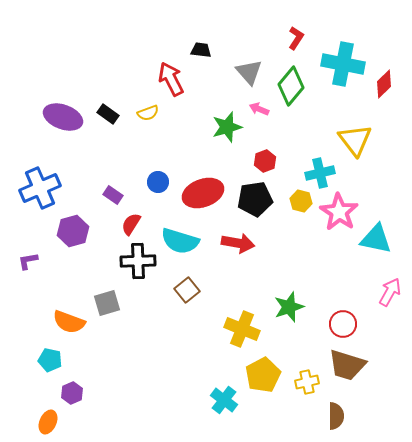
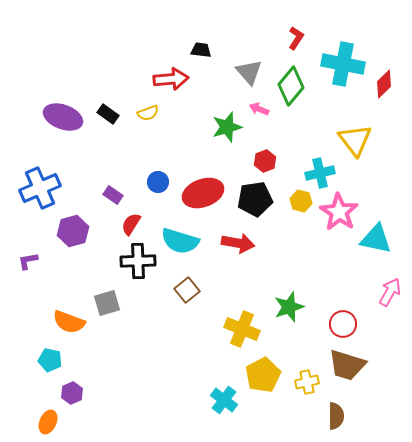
red arrow at (171, 79): rotated 112 degrees clockwise
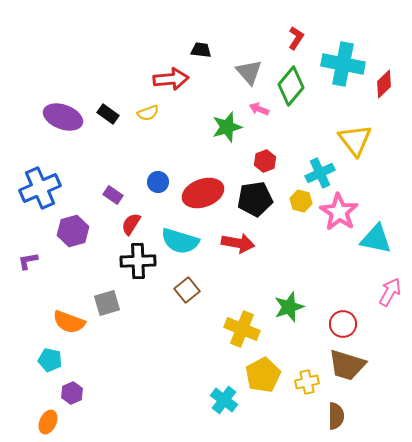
cyan cross at (320, 173): rotated 12 degrees counterclockwise
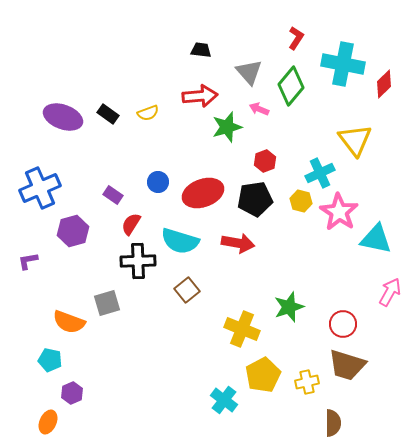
red arrow at (171, 79): moved 29 px right, 17 px down
brown semicircle at (336, 416): moved 3 px left, 7 px down
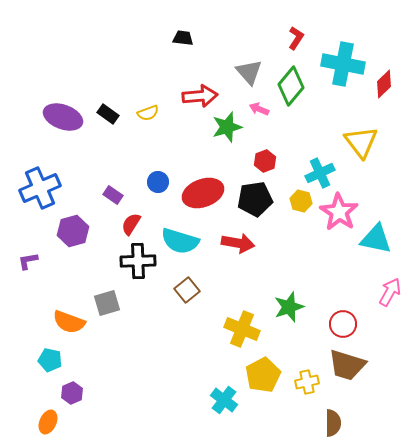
black trapezoid at (201, 50): moved 18 px left, 12 px up
yellow triangle at (355, 140): moved 6 px right, 2 px down
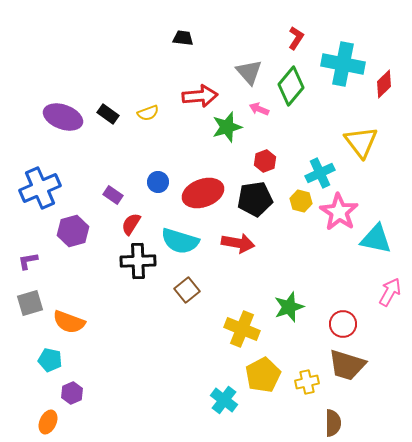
gray square at (107, 303): moved 77 px left
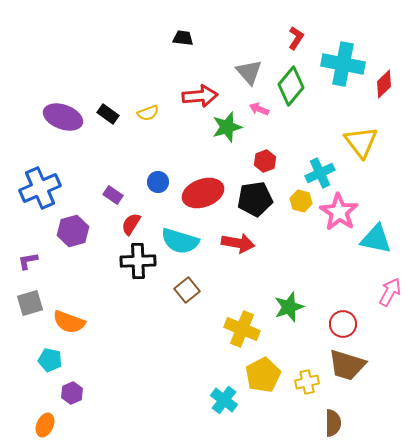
orange ellipse at (48, 422): moved 3 px left, 3 px down
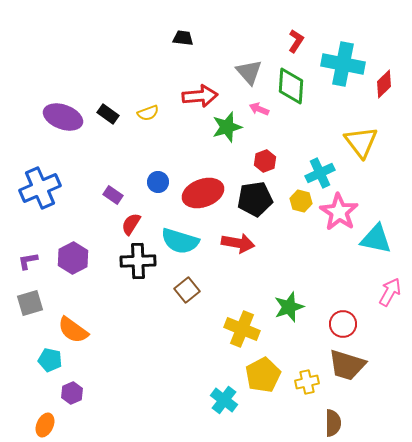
red L-shape at (296, 38): moved 3 px down
green diamond at (291, 86): rotated 36 degrees counterclockwise
purple hexagon at (73, 231): moved 27 px down; rotated 12 degrees counterclockwise
orange semicircle at (69, 322): moved 4 px right, 8 px down; rotated 16 degrees clockwise
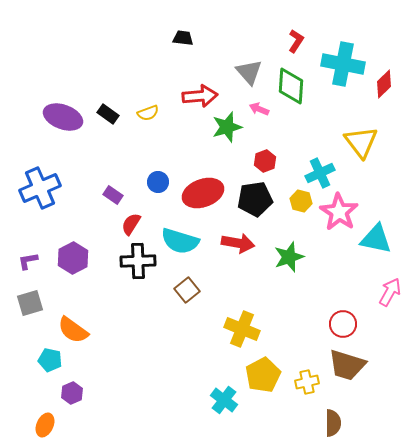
green star at (289, 307): moved 50 px up
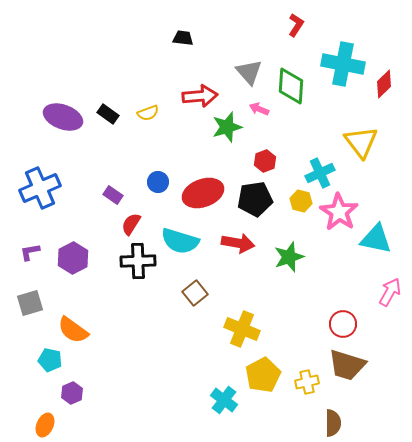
red L-shape at (296, 41): moved 16 px up
purple L-shape at (28, 261): moved 2 px right, 9 px up
brown square at (187, 290): moved 8 px right, 3 px down
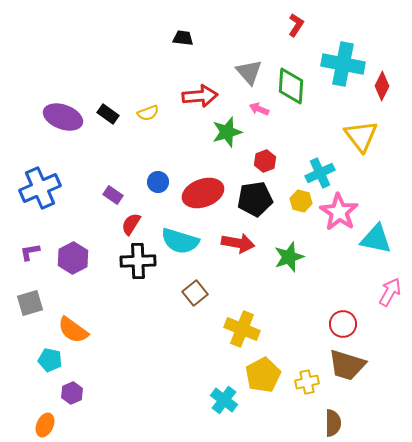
red diamond at (384, 84): moved 2 px left, 2 px down; rotated 20 degrees counterclockwise
green star at (227, 127): moved 5 px down
yellow triangle at (361, 142): moved 6 px up
